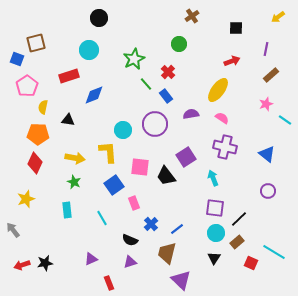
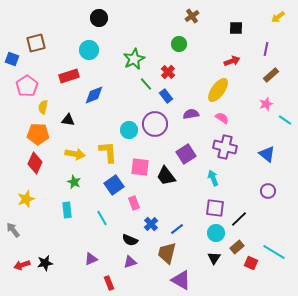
blue square at (17, 59): moved 5 px left
cyan circle at (123, 130): moved 6 px right
purple square at (186, 157): moved 3 px up
yellow arrow at (75, 158): moved 4 px up
brown rectangle at (237, 242): moved 5 px down
purple triangle at (181, 280): rotated 15 degrees counterclockwise
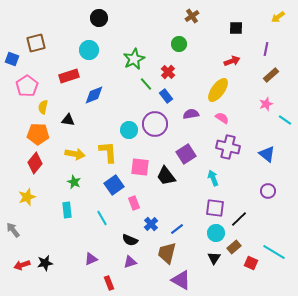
purple cross at (225, 147): moved 3 px right
red diamond at (35, 163): rotated 15 degrees clockwise
yellow star at (26, 199): moved 1 px right, 2 px up
brown rectangle at (237, 247): moved 3 px left
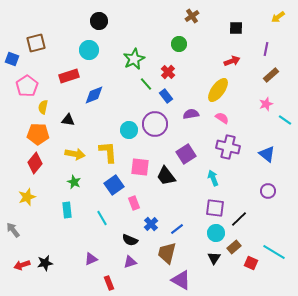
black circle at (99, 18): moved 3 px down
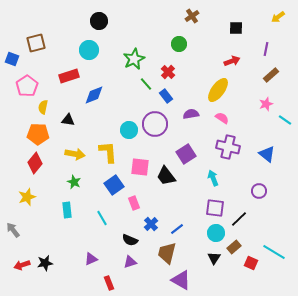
purple circle at (268, 191): moved 9 px left
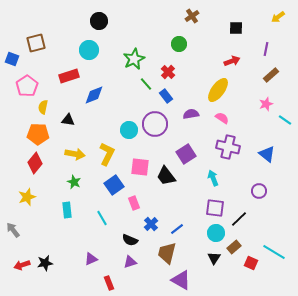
yellow L-shape at (108, 152): moved 1 px left, 2 px down; rotated 30 degrees clockwise
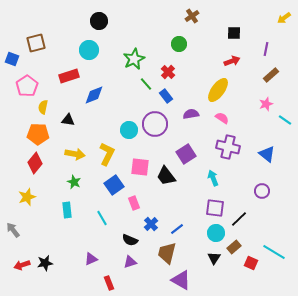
yellow arrow at (278, 17): moved 6 px right, 1 px down
black square at (236, 28): moved 2 px left, 5 px down
purple circle at (259, 191): moved 3 px right
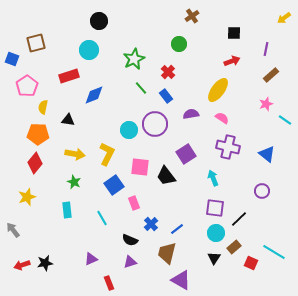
green line at (146, 84): moved 5 px left, 4 px down
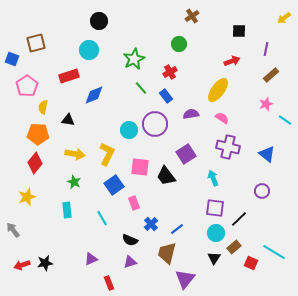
black square at (234, 33): moved 5 px right, 2 px up
red cross at (168, 72): moved 2 px right; rotated 16 degrees clockwise
purple triangle at (181, 280): moved 4 px right, 1 px up; rotated 40 degrees clockwise
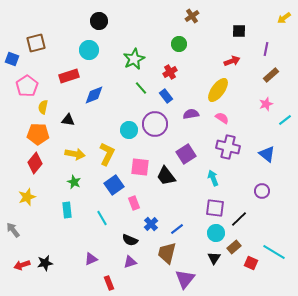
cyan line at (285, 120): rotated 72 degrees counterclockwise
